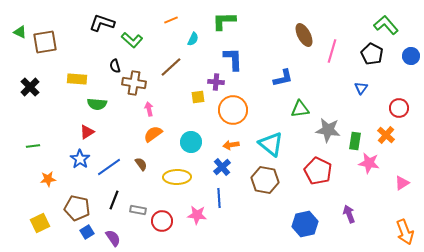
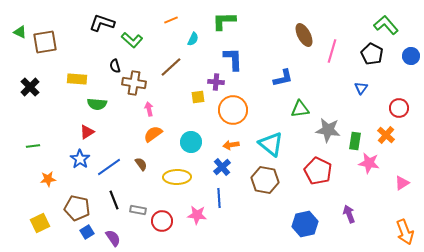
black line at (114, 200): rotated 42 degrees counterclockwise
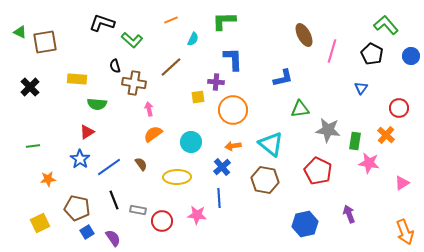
orange arrow at (231, 145): moved 2 px right, 1 px down
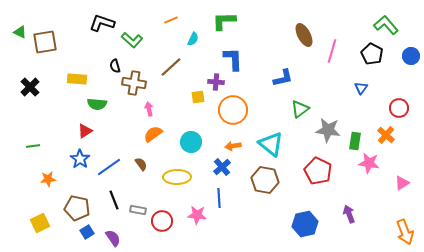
green triangle at (300, 109): rotated 30 degrees counterclockwise
red triangle at (87, 132): moved 2 px left, 1 px up
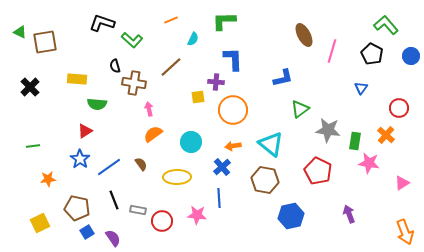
blue hexagon at (305, 224): moved 14 px left, 8 px up
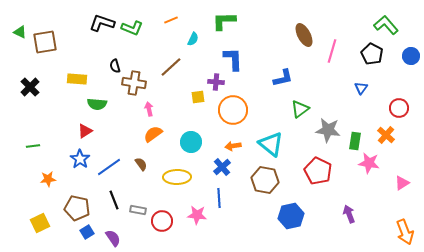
green L-shape at (132, 40): moved 12 px up; rotated 20 degrees counterclockwise
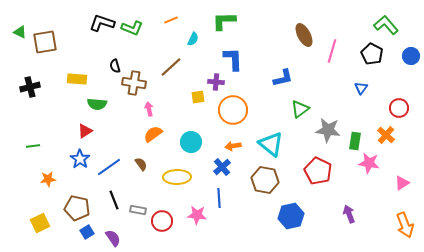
black cross at (30, 87): rotated 30 degrees clockwise
orange arrow at (405, 232): moved 7 px up
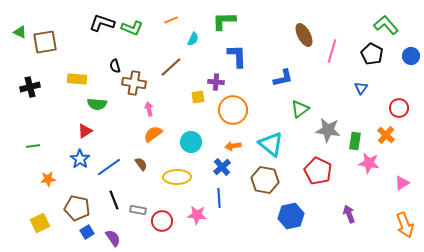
blue L-shape at (233, 59): moved 4 px right, 3 px up
